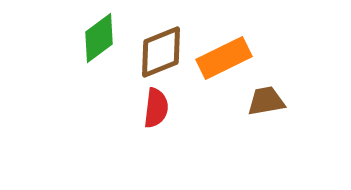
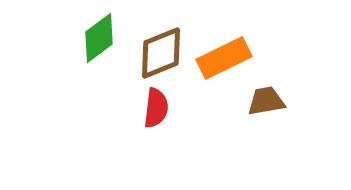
brown diamond: moved 1 px down
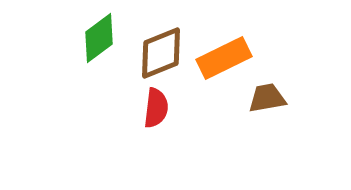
brown trapezoid: moved 1 px right, 3 px up
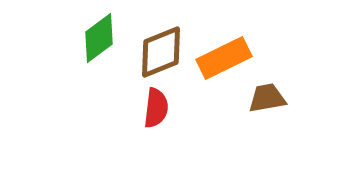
brown diamond: moved 1 px up
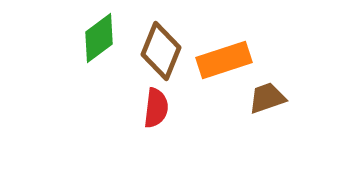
brown diamond: moved 1 px up; rotated 46 degrees counterclockwise
orange rectangle: moved 2 px down; rotated 8 degrees clockwise
brown trapezoid: rotated 9 degrees counterclockwise
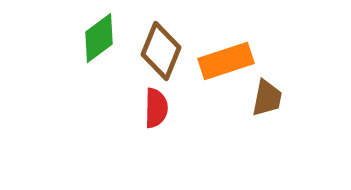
orange rectangle: moved 2 px right, 1 px down
brown trapezoid: rotated 120 degrees clockwise
red semicircle: rotated 6 degrees counterclockwise
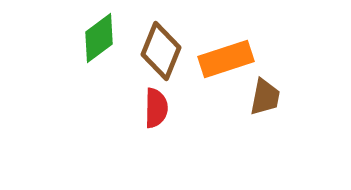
orange rectangle: moved 2 px up
brown trapezoid: moved 2 px left, 1 px up
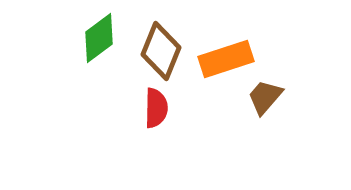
brown trapezoid: rotated 150 degrees counterclockwise
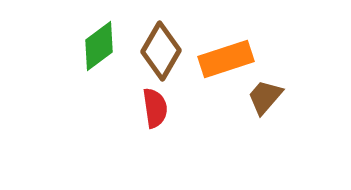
green diamond: moved 8 px down
brown diamond: rotated 8 degrees clockwise
red semicircle: moved 1 px left; rotated 9 degrees counterclockwise
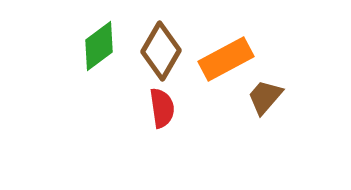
orange rectangle: rotated 10 degrees counterclockwise
red semicircle: moved 7 px right
